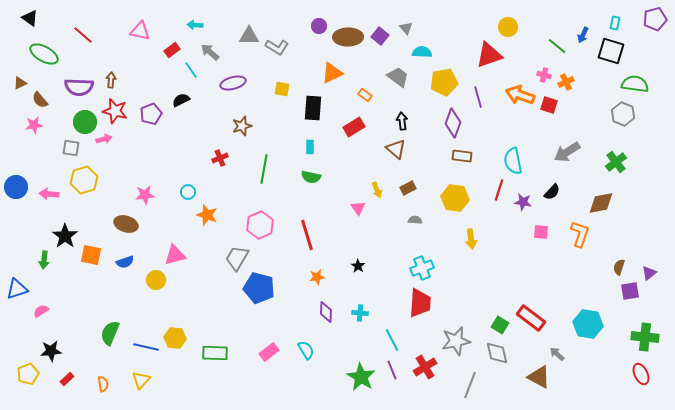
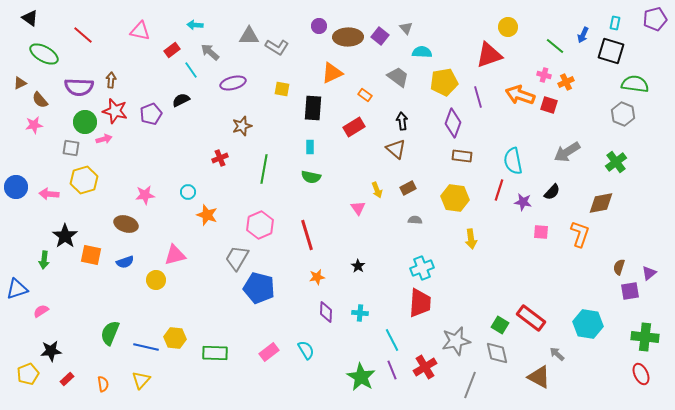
green line at (557, 46): moved 2 px left
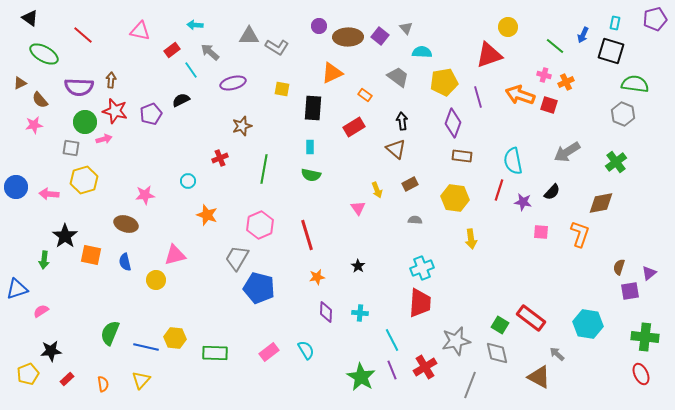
green semicircle at (311, 177): moved 2 px up
brown rectangle at (408, 188): moved 2 px right, 4 px up
cyan circle at (188, 192): moved 11 px up
blue semicircle at (125, 262): rotated 96 degrees clockwise
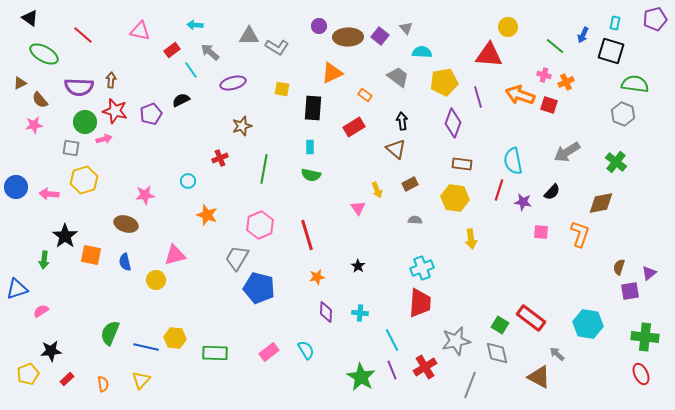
red triangle at (489, 55): rotated 24 degrees clockwise
brown rectangle at (462, 156): moved 8 px down
green cross at (616, 162): rotated 15 degrees counterclockwise
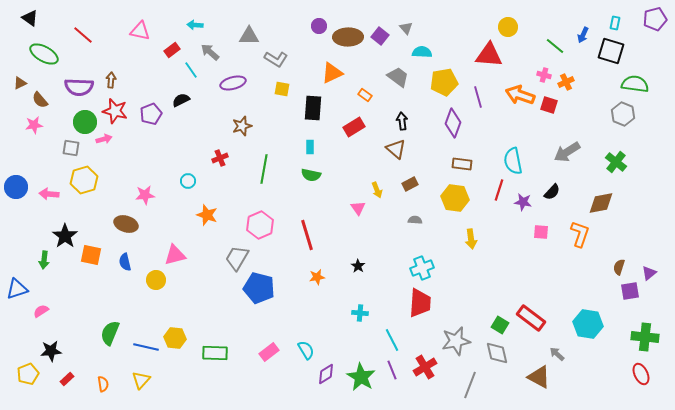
gray L-shape at (277, 47): moved 1 px left, 12 px down
purple diamond at (326, 312): moved 62 px down; rotated 55 degrees clockwise
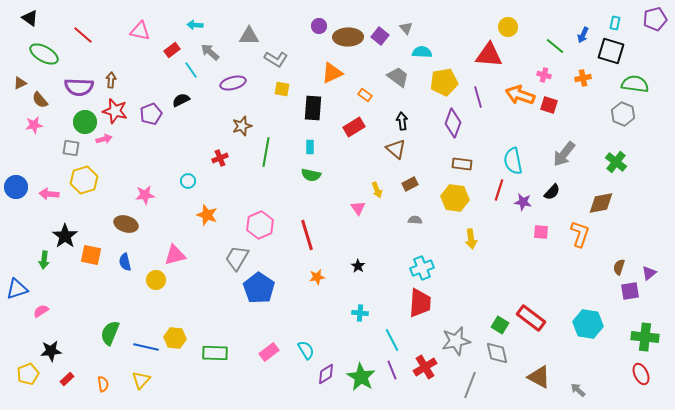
orange cross at (566, 82): moved 17 px right, 4 px up; rotated 14 degrees clockwise
gray arrow at (567, 152): moved 3 px left, 2 px down; rotated 20 degrees counterclockwise
green line at (264, 169): moved 2 px right, 17 px up
blue pentagon at (259, 288): rotated 20 degrees clockwise
gray arrow at (557, 354): moved 21 px right, 36 px down
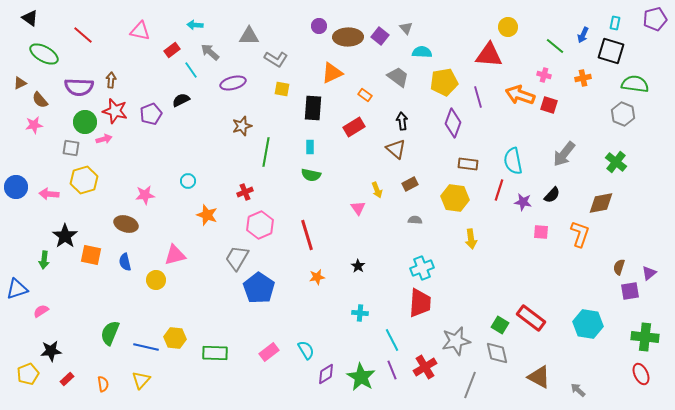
red cross at (220, 158): moved 25 px right, 34 px down
brown rectangle at (462, 164): moved 6 px right
black semicircle at (552, 192): moved 3 px down
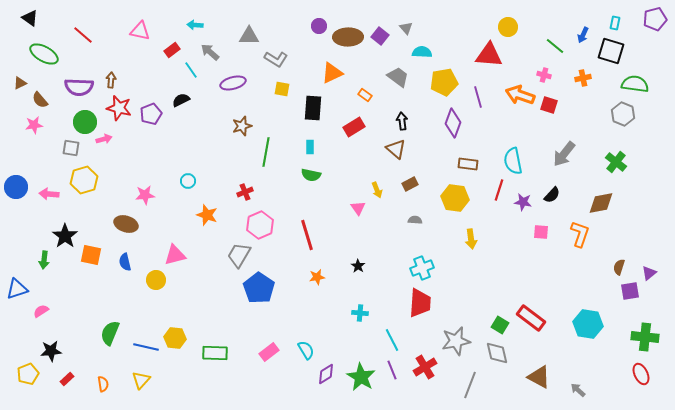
red star at (115, 111): moved 4 px right, 3 px up
gray trapezoid at (237, 258): moved 2 px right, 3 px up
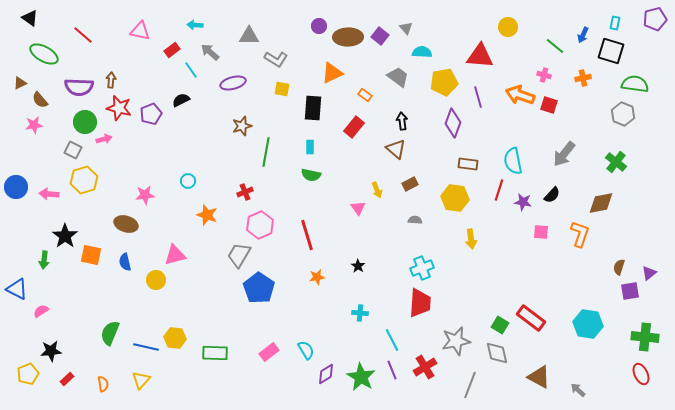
red triangle at (489, 55): moved 9 px left, 1 px down
red rectangle at (354, 127): rotated 20 degrees counterclockwise
gray square at (71, 148): moved 2 px right, 2 px down; rotated 18 degrees clockwise
blue triangle at (17, 289): rotated 45 degrees clockwise
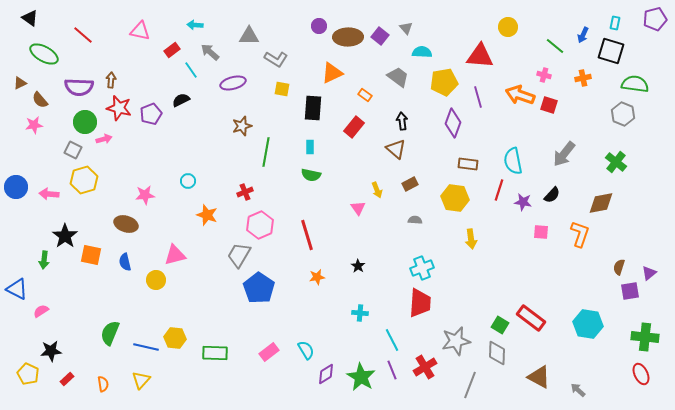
gray diamond at (497, 353): rotated 15 degrees clockwise
yellow pentagon at (28, 374): rotated 25 degrees counterclockwise
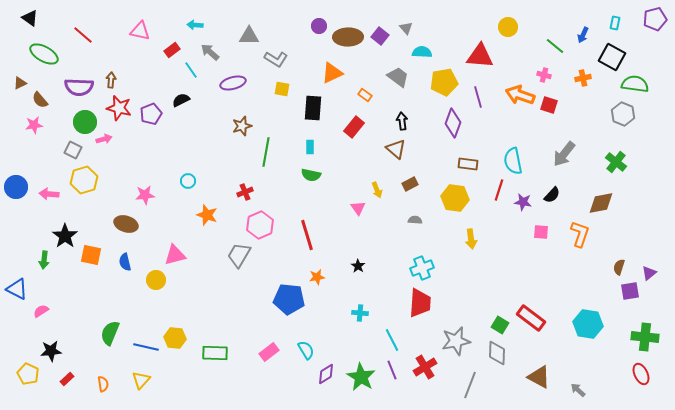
black square at (611, 51): moved 1 px right, 6 px down; rotated 12 degrees clockwise
blue pentagon at (259, 288): moved 30 px right, 11 px down; rotated 28 degrees counterclockwise
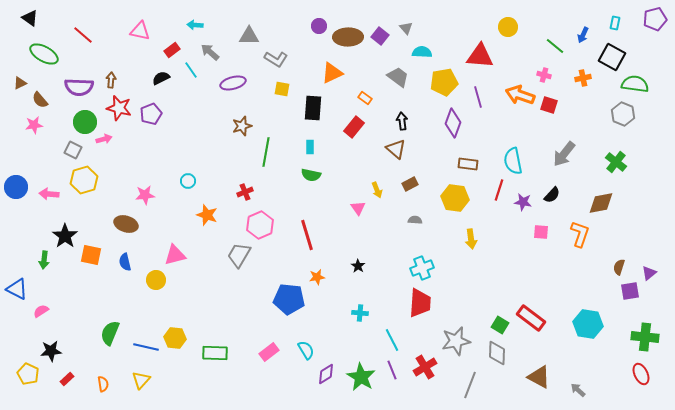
orange rectangle at (365, 95): moved 3 px down
black semicircle at (181, 100): moved 20 px left, 22 px up
